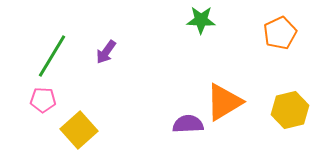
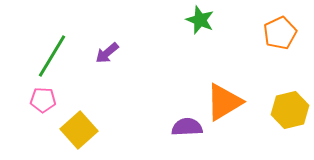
green star: moved 1 px left; rotated 20 degrees clockwise
purple arrow: moved 1 px right, 1 px down; rotated 15 degrees clockwise
purple semicircle: moved 1 px left, 3 px down
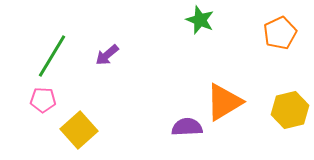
purple arrow: moved 2 px down
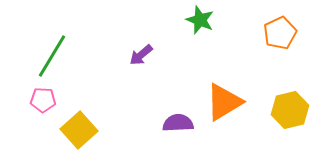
purple arrow: moved 34 px right
purple semicircle: moved 9 px left, 4 px up
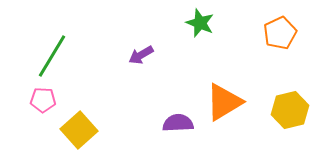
green star: moved 3 px down
purple arrow: rotated 10 degrees clockwise
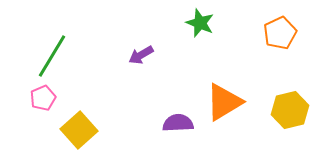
pink pentagon: moved 2 px up; rotated 25 degrees counterclockwise
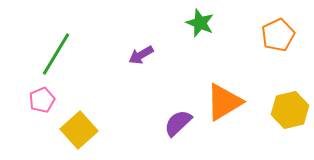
orange pentagon: moved 2 px left, 2 px down
green line: moved 4 px right, 2 px up
pink pentagon: moved 1 px left, 2 px down
purple semicircle: rotated 40 degrees counterclockwise
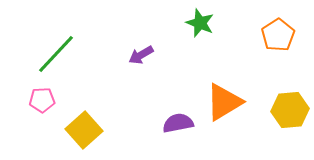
orange pentagon: rotated 8 degrees counterclockwise
green line: rotated 12 degrees clockwise
pink pentagon: rotated 20 degrees clockwise
yellow hexagon: rotated 9 degrees clockwise
purple semicircle: rotated 32 degrees clockwise
yellow square: moved 5 px right
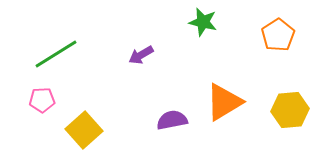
green star: moved 3 px right, 1 px up; rotated 8 degrees counterclockwise
green line: rotated 15 degrees clockwise
purple semicircle: moved 6 px left, 3 px up
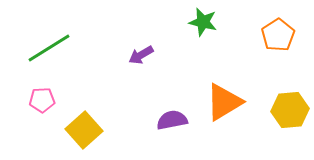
green line: moved 7 px left, 6 px up
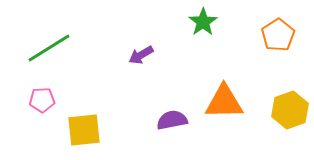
green star: rotated 24 degrees clockwise
orange triangle: rotated 30 degrees clockwise
yellow hexagon: rotated 15 degrees counterclockwise
yellow square: rotated 36 degrees clockwise
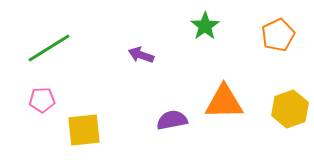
green star: moved 2 px right, 4 px down
orange pentagon: rotated 8 degrees clockwise
purple arrow: rotated 50 degrees clockwise
yellow hexagon: moved 1 px up
